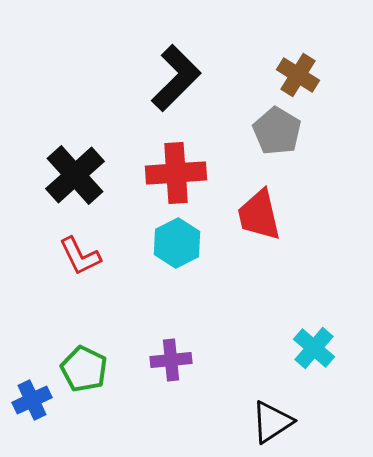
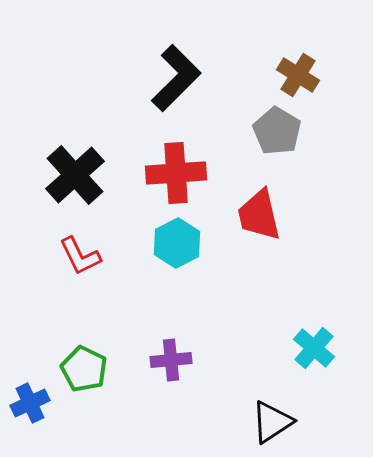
blue cross: moved 2 px left, 3 px down
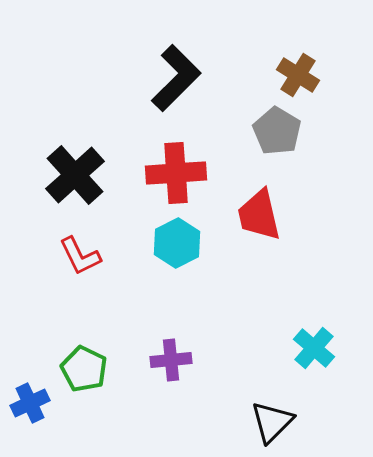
black triangle: rotated 12 degrees counterclockwise
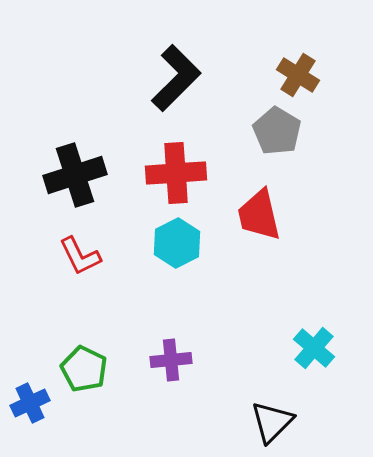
black cross: rotated 24 degrees clockwise
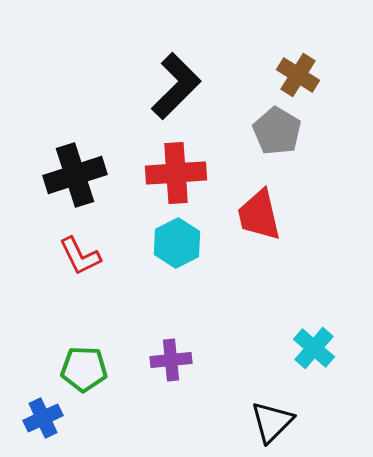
black L-shape: moved 8 px down
green pentagon: rotated 24 degrees counterclockwise
blue cross: moved 13 px right, 15 px down
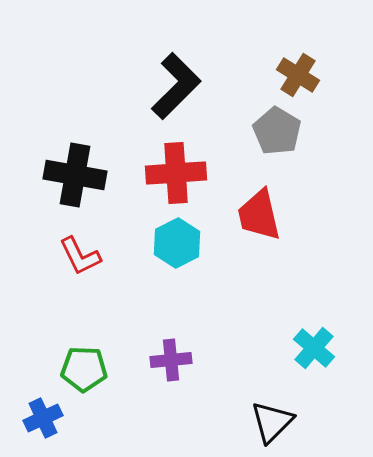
black cross: rotated 28 degrees clockwise
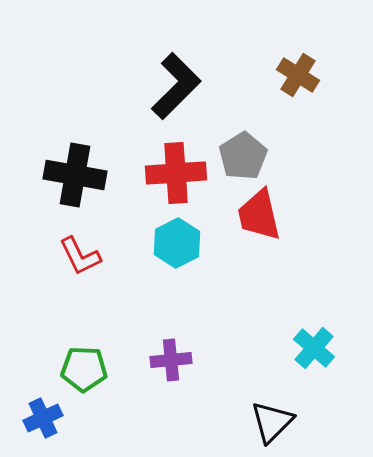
gray pentagon: moved 34 px left, 25 px down; rotated 9 degrees clockwise
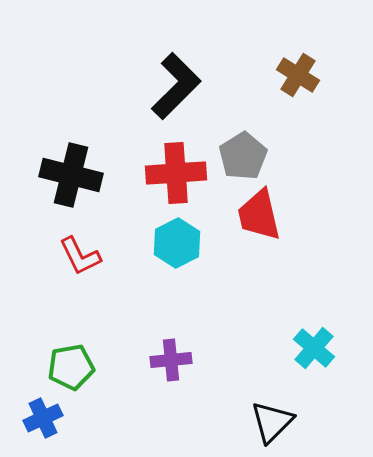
black cross: moved 4 px left; rotated 4 degrees clockwise
green pentagon: moved 13 px left, 2 px up; rotated 12 degrees counterclockwise
